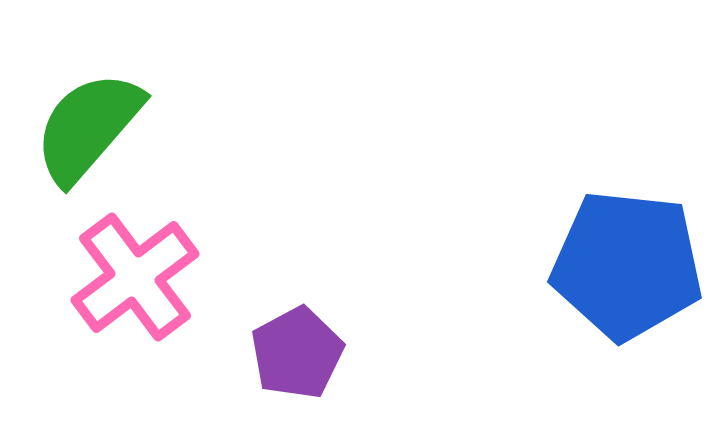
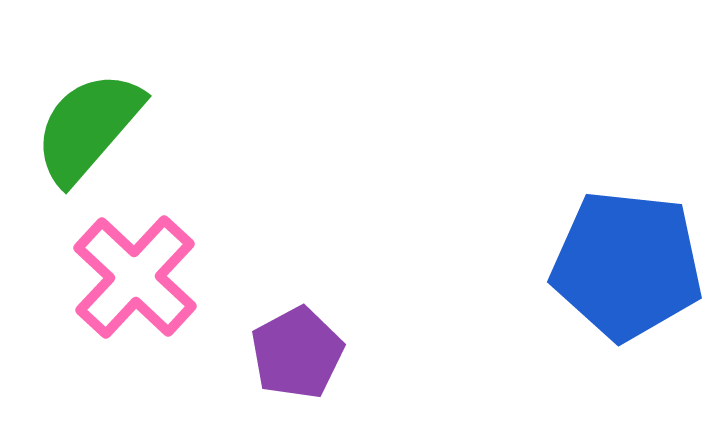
pink cross: rotated 10 degrees counterclockwise
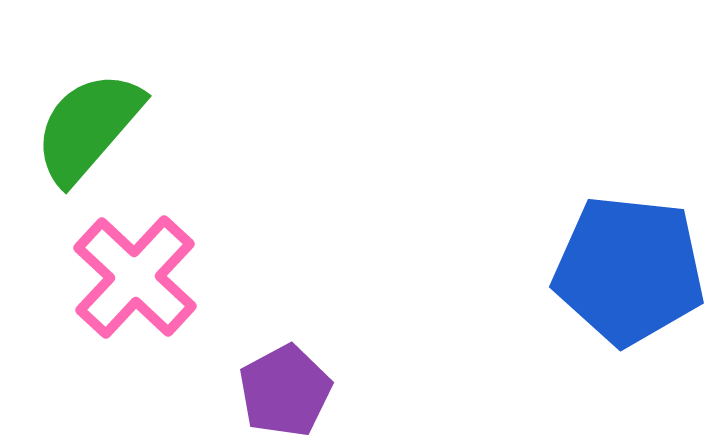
blue pentagon: moved 2 px right, 5 px down
purple pentagon: moved 12 px left, 38 px down
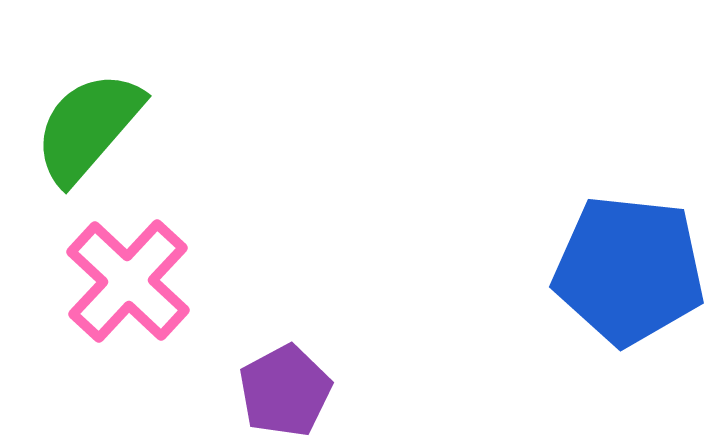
pink cross: moved 7 px left, 4 px down
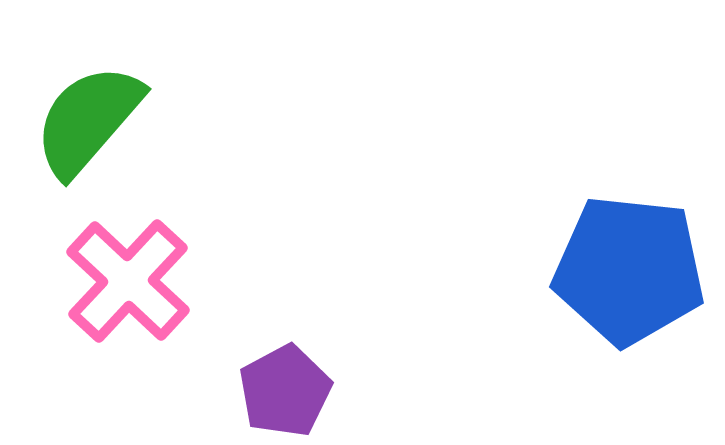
green semicircle: moved 7 px up
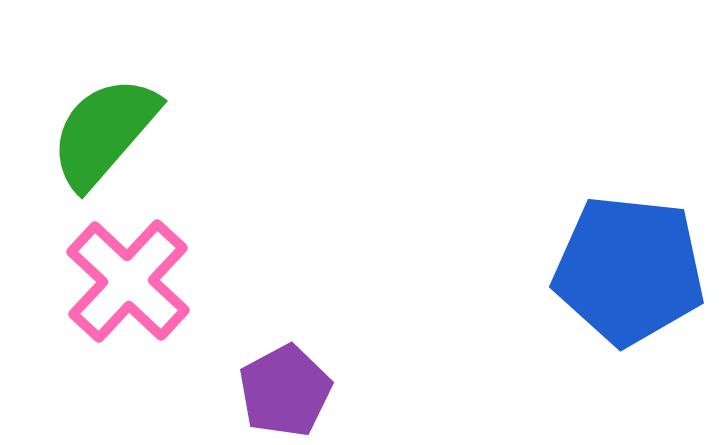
green semicircle: moved 16 px right, 12 px down
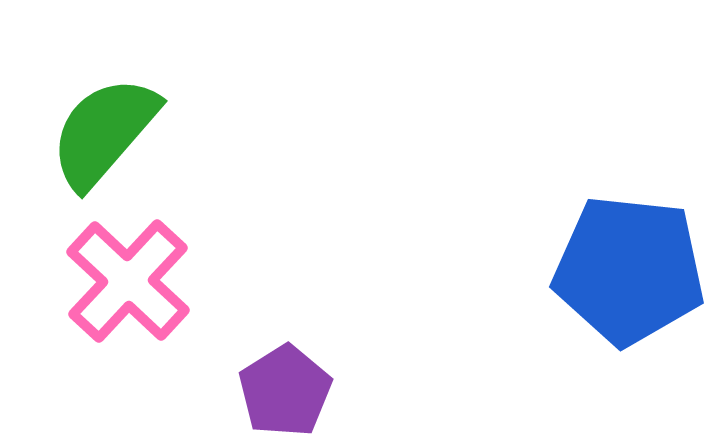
purple pentagon: rotated 4 degrees counterclockwise
